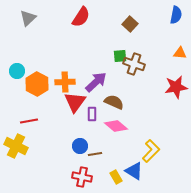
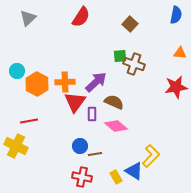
yellow L-shape: moved 5 px down
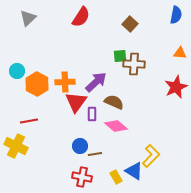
brown cross: rotated 15 degrees counterclockwise
red star: rotated 15 degrees counterclockwise
red triangle: moved 1 px right
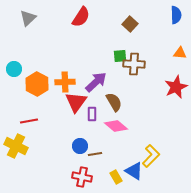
blue semicircle: rotated 12 degrees counterclockwise
cyan circle: moved 3 px left, 2 px up
brown semicircle: rotated 36 degrees clockwise
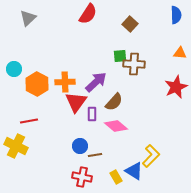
red semicircle: moved 7 px right, 3 px up
brown semicircle: rotated 72 degrees clockwise
brown line: moved 1 px down
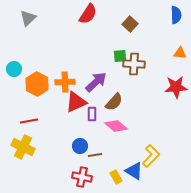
red star: rotated 20 degrees clockwise
red triangle: rotated 30 degrees clockwise
yellow cross: moved 7 px right, 1 px down
